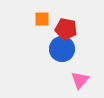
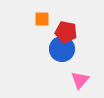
red pentagon: moved 3 px down
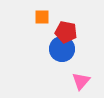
orange square: moved 2 px up
pink triangle: moved 1 px right, 1 px down
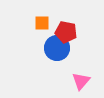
orange square: moved 6 px down
blue circle: moved 5 px left, 1 px up
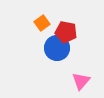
orange square: rotated 35 degrees counterclockwise
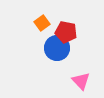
pink triangle: rotated 24 degrees counterclockwise
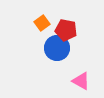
red pentagon: moved 2 px up
pink triangle: rotated 18 degrees counterclockwise
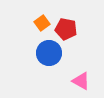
red pentagon: moved 1 px up
blue circle: moved 8 px left, 5 px down
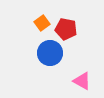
blue circle: moved 1 px right
pink triangle: moved 1 px right
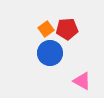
orange square: moved 4 px right, 6 px down
red pentagon: moved 1 px right; rotated 15 degrees counterclockwise
